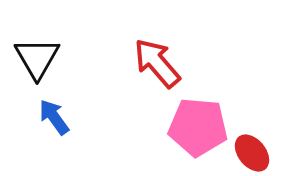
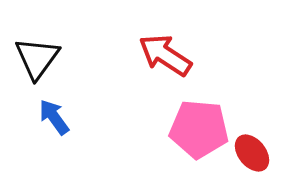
black triangle: rotated 6 degrees clockwise
red arrow: moved 8 px right, 8 px up; rotated 16 degrees counterclockwise
pink pentagon: moved 1 px right, 2 px down
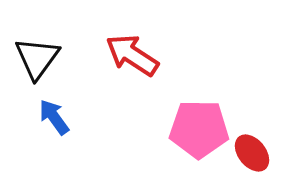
red arrow: moved 33 px left
pink pentagon: rotated 4 degrees counterclockwise
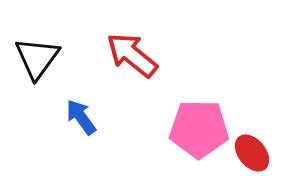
red arrow: rotated 6 degrees clockwise
blue arrow: moved 27 px right
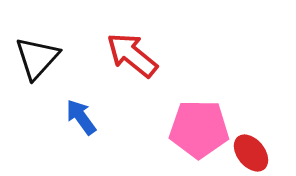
black triangle: rotated 6 degrees clockwise
red ellipse: moved 1 px left
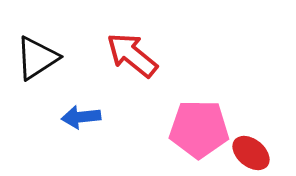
black triangle: rotated 15 degrees clockwise
blue arrow: rotated 60 degrees counterclockwise
red ellipse: rotated 12 degrees counterclockwise
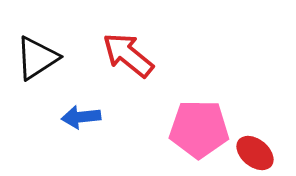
red arrow: moved 4 px left
red ellipse: moved 4 px right
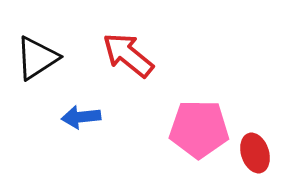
red ellipse: rotated 33 degrees clockwise
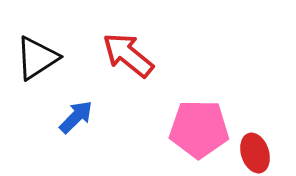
blue arrow: moved 5 px left; rotated 141 degrees clockwise
